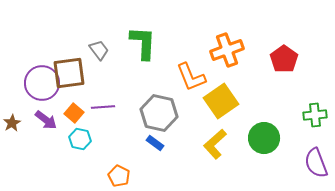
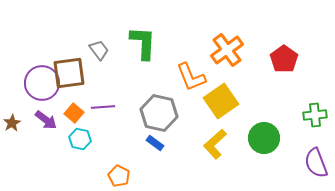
orange cross: rotated 16 degrees counterclockwise
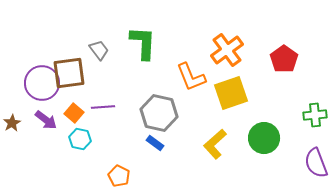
yellow square: moved 10 px right, 8 px up; rotated 16 degrees clockwise
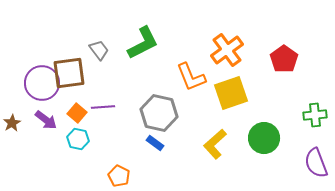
green L-shape: rotated 60 degrees clockwise
orange square: moved 3 px right
cyan hexagon: moved 2 px left
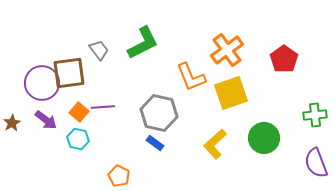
orange square: moved 2 px right, 1 px up
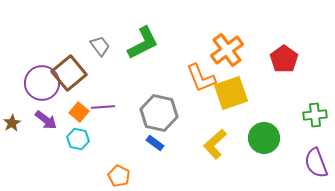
gray trapezoid: moved 1 px right, 4 px up
brown square: rotated 32 degrees counterclockwise
orange L-shape: moved 10 px right, 1 px down
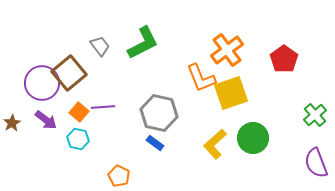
green cross: rotated 35 degrees counterclockwise
green circle: moved 11 px left
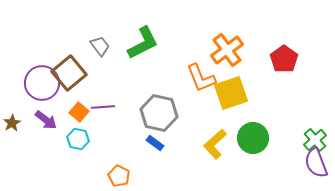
green cross: moved 25 px down
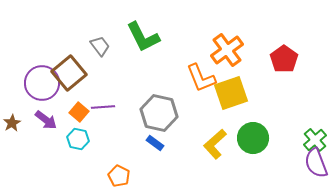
green L-shape: moved 6 px up; rotated 90 degrees clockwise
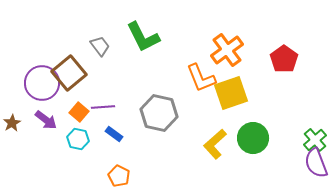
blue rectangle: moved 41 px left, 9 px up
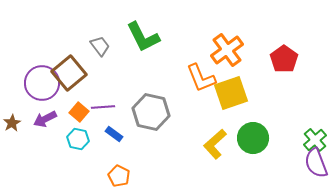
gray hexagon: moved 8 px left, 1 px up
purple arrow: moved 1 px left, 1 px up; rotated 115 degrees clockwise
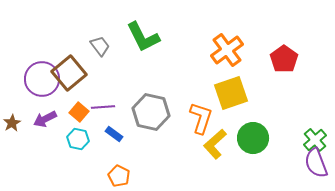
orange L-shape: moved 40 px down; rotated 140 degrees counterclockwise
purple circle: moved 4 px up
